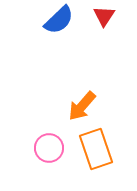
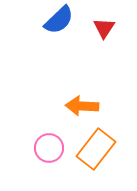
red triangle: moved 12 px down
orange arrow: rotated 52 degrees clockwise
orange rectangle: rotated 57 degrees clockwise
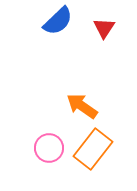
blue semicircle: moved 1 px left, 1 px down
orange arrow: rotated 32 degrees clockwise
orange rectangle: moved 3 px left
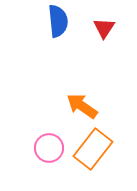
blue semicircle: rotated 52 degrees counterclockwise
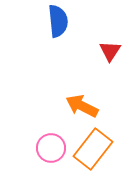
red triangle: moved 6 px right, 23 px down
orange arrow: rotated 8 degrees counterclockwise
pink circle: moved 2 px right
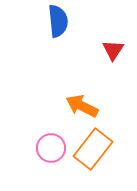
red triangle: moved 3 px right, 1 px up
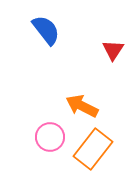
blue semicircle: moved 12 px left, 9 px down; rotated 32 degrees counterclockwise
pink circle: moved 1 px left, 11 px up
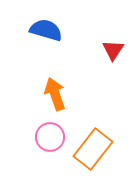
blue semicircle: rotated 36 degrees counterclockwise
orange arrow: moved 27 px left, 12 px up; rotated 44 degrees clockwise
